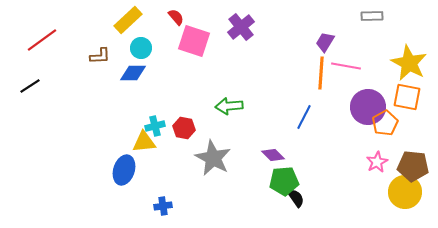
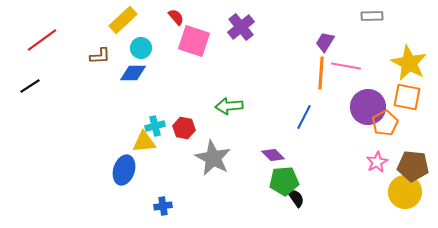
yellow rectangle: moved 5 px left
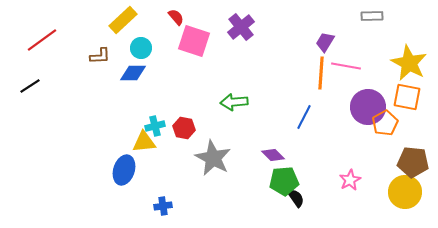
green arrow: moved 5 px right, 4 px up
pink star: moved 27 px left, 18 px down
brown pentagon: moved 4 px up
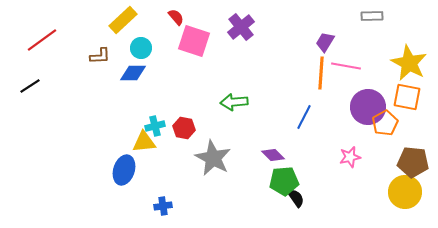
pink star: moved 23 px up; rotated 15 degrees clockwise
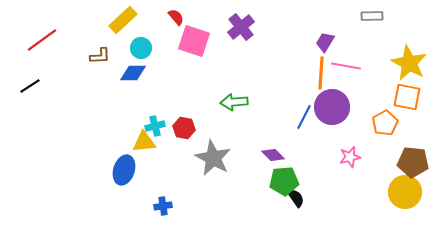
purple circle: moved 36 px left
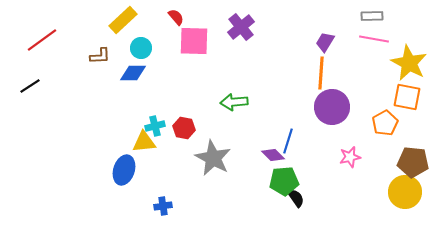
pink square: rotated 16 degrees counterclockwise
pink line: moved 28 px right, 27 px up
blue line: moved 16 px left, 24 px down; rotated 10 degrees counterclockwise
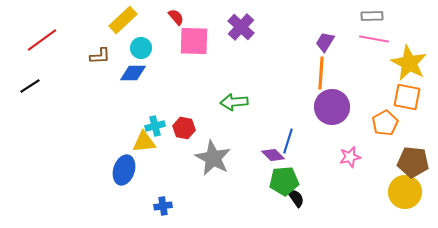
purple cross: rotated 8 degrees counterclockwise
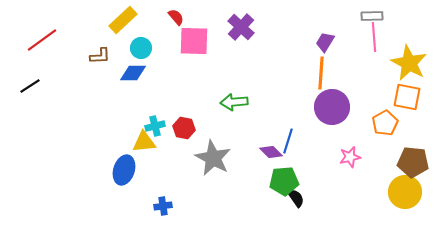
pink line: moved 2 px up; rotated 76 degrees clockwise
purple diamond: moved 2 px left, 3 px up
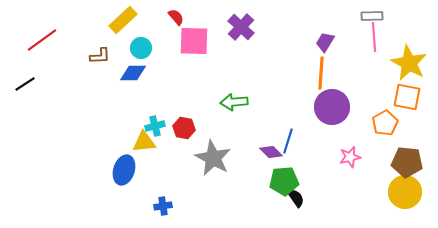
black line: moved 5 px left, 2 px up
brown pentagon: moved 6 px left
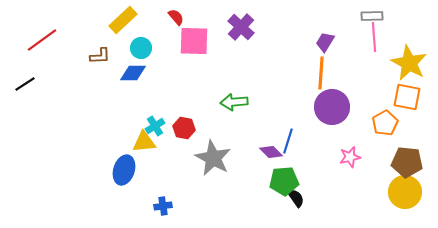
cyan cross: rotated 18 degrees counterclockwise
